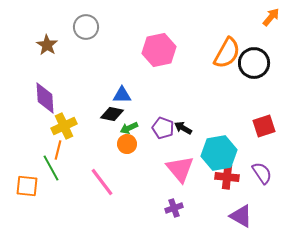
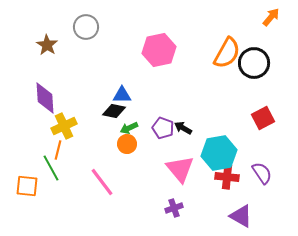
black diamond: moved 2 px right, 3 px up
red square: moved 1 px left, 8 px up; rotated 10 degrees counterclockwise
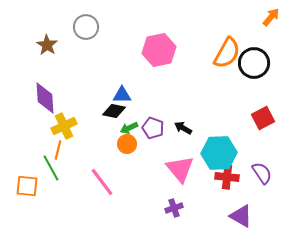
purple pentagon: moved 10 px left
cyan hexagon: rotated 8 degrees clockwise
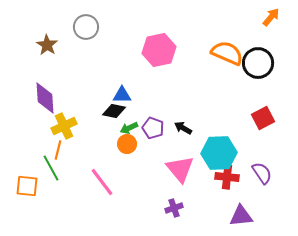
orange semicircle: rotated 96 degrees counterclockwise
black circle: moved 4 px right
purple triangle: rotated 35 degrees counterclockwise
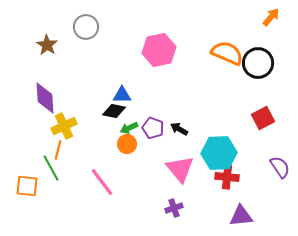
black arrow: moved 4 px left, 1 px down
purple semicircle: moved 18 px right, 6 px up
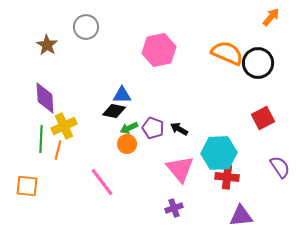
green line: moved 10 px left, 29 px up; rotated 32 degrees clockwise
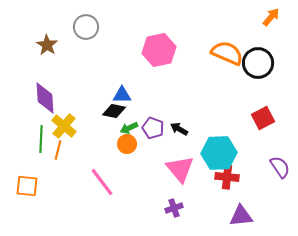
yellow cross: rotated 25 degrees counterclockwise
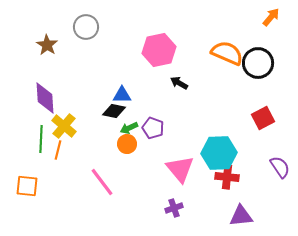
black arrow: moved 46 px up
